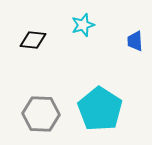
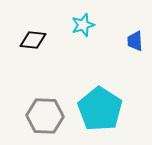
gray hexagon: moved 4 px right, 2 px down
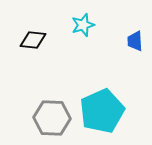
cyan pentagon: moved 2 px right, 2 px down; rotated 15 degrees clockwise
gray hexagon: moved 7 px right, 2 px down
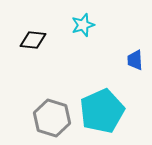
blue trapezoid: moved 19 px down
gray hexagon: rotated 15 degrees clockwise
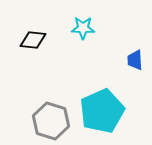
cyan star: moved 3 px down; rotated 20 degrees clockwise
gray hexagon: moved 1 px left, 3 px down
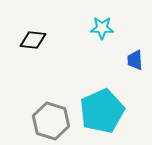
cyan star: moved 19 px right
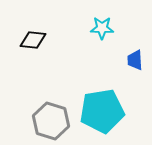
cyan pentagon: rotated 15 degrees clockwise
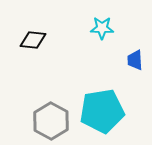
gray hexagon: rotated 12 degrees clockwise
